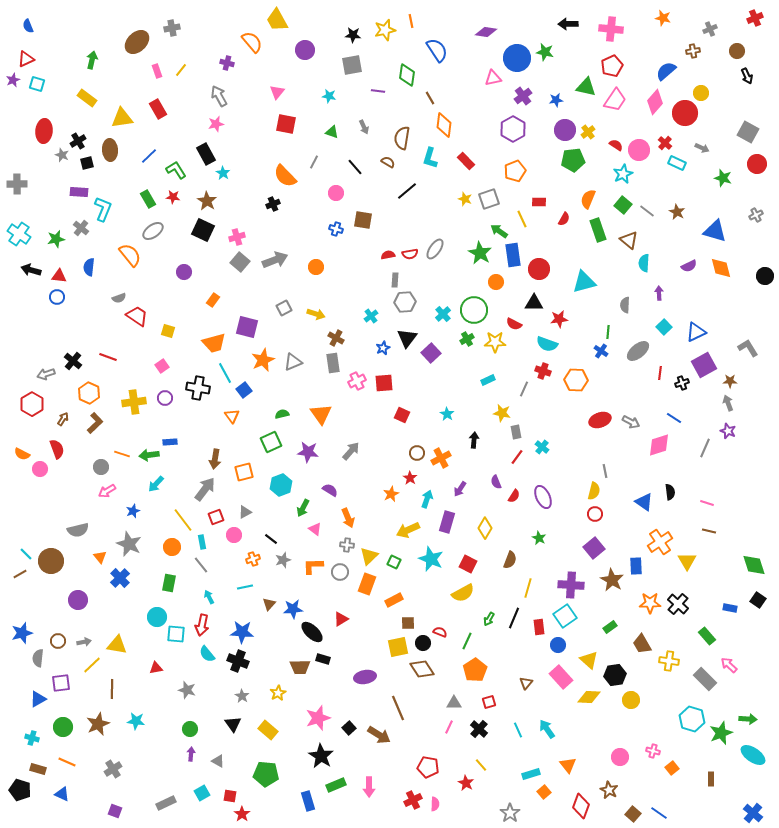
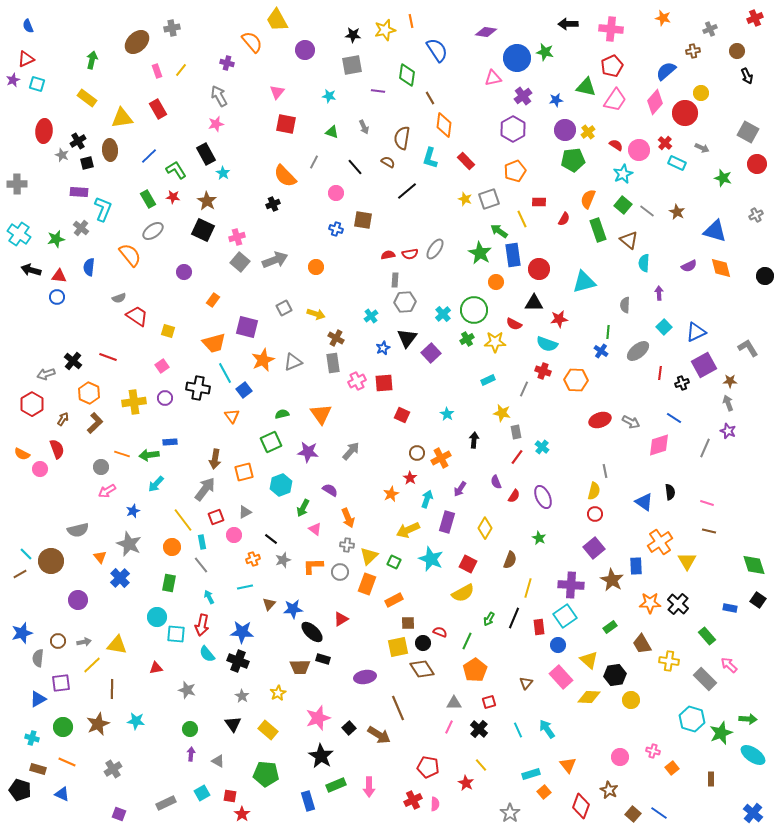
purple square at (115, 811): moved 4 px right, 3 px down
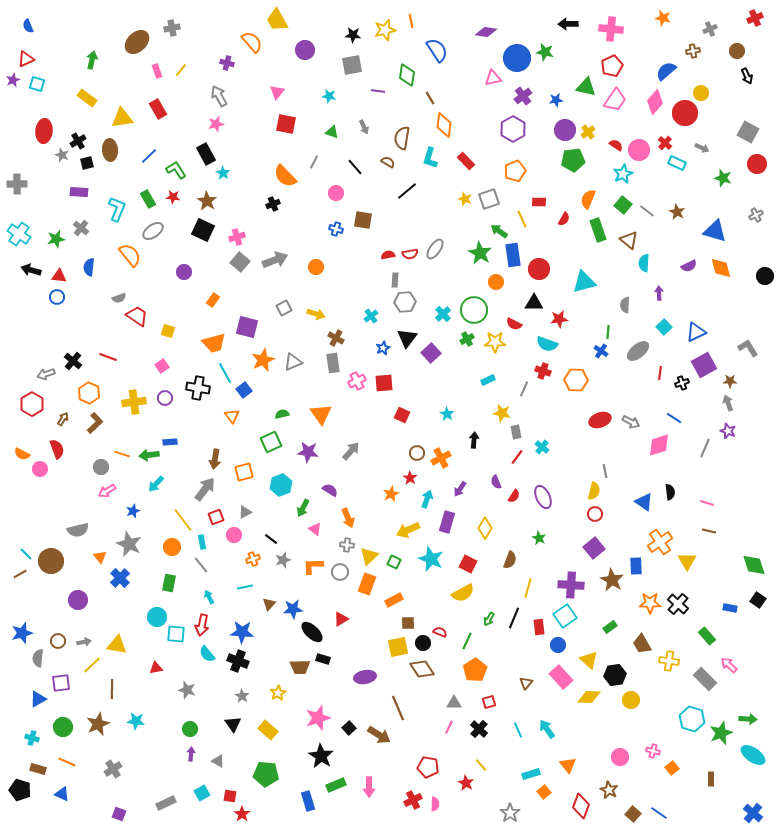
cyan L-shape at (103, 209): moved 14 px right
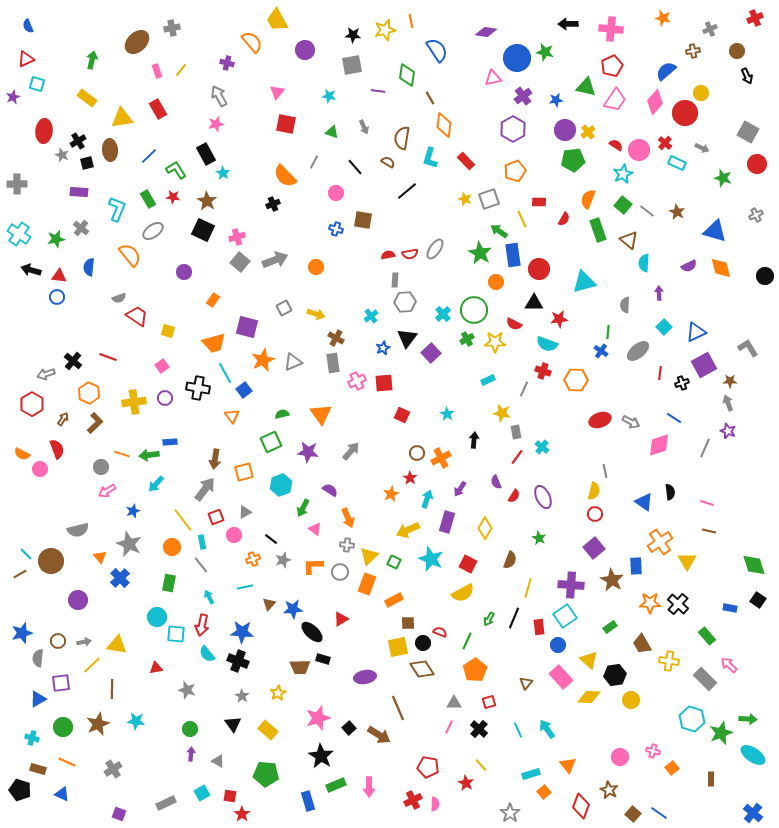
purple star at (13, 80): moved 17 px down
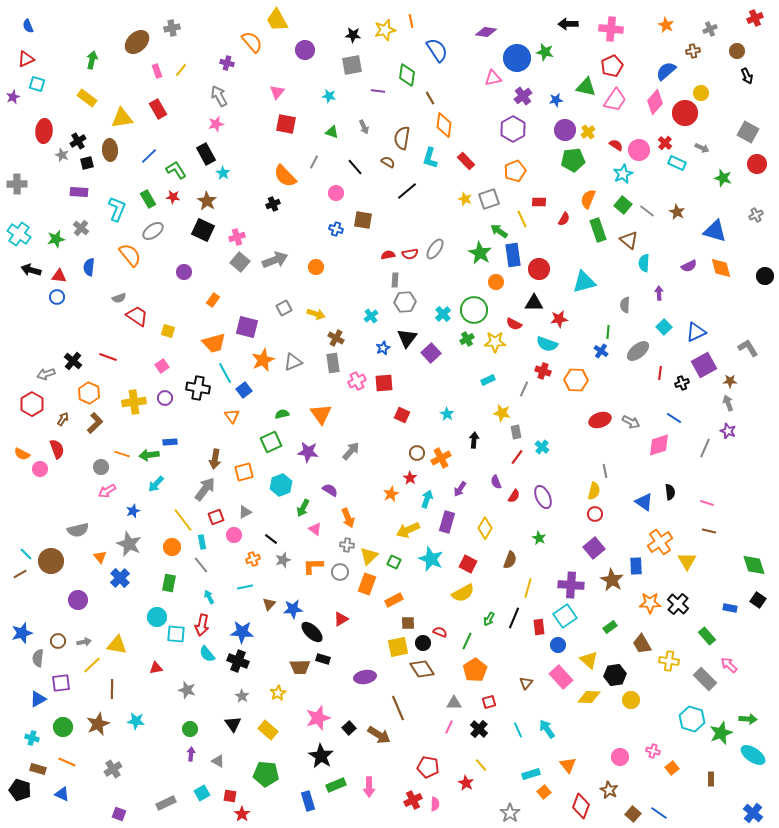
orange star at (663, 18): moved 3 px right, 7 px down; rotated 14 degrees clockwise
